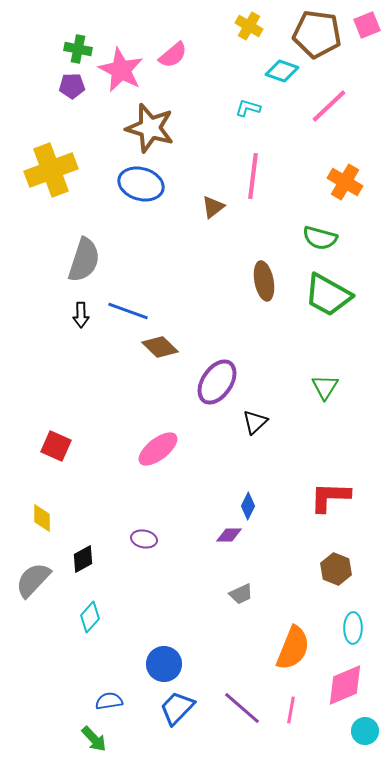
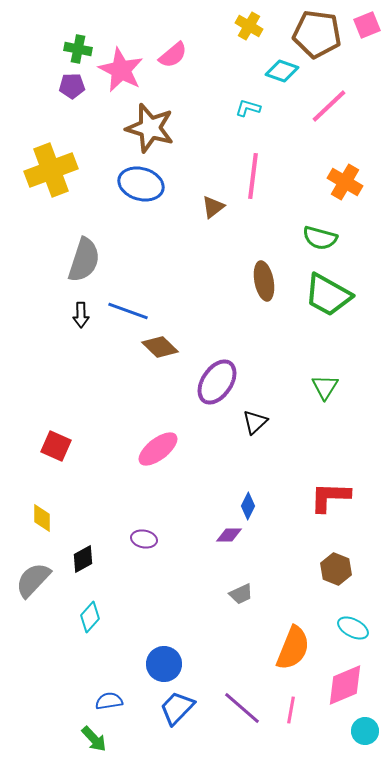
cyan ellipse at (353, 628): rotated 64 degrees counterclockwise
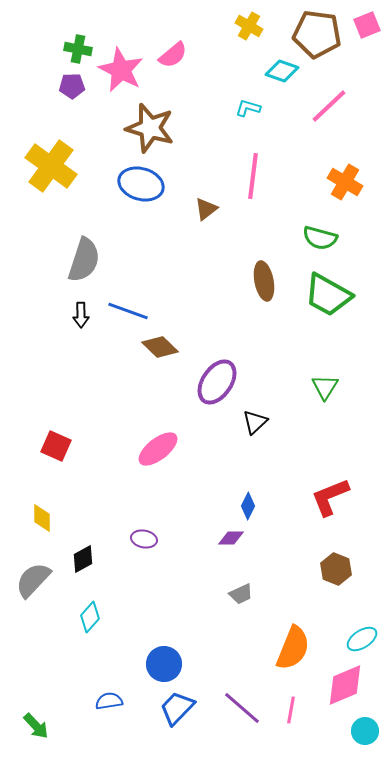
yellow cross at (51, 170): moved 4 px up; rotated 33 degrees counterclockwise
brown triangle at (213, 207): moved 7 px left, 2 px down
red L-shape at (330, 497): rotated 24 degrees counterclockwise
purple diamond at (229, 535): moved 2 px right, 3 px down
cyan ellipse at (353, 628): moved 9 px right, 11 px down; rotated 60 degrees counterclockwise
green arrow at (94, 739): moved 58 px left, 13 px up
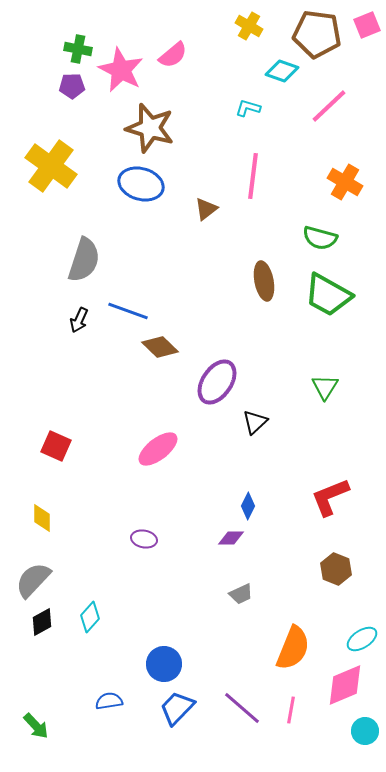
black arrow at (81, 315): moved 2 px left, 5 px down; rotated 25 degrees clockwise
black diamond at (83, 559): moved 41 px left, 63 px down
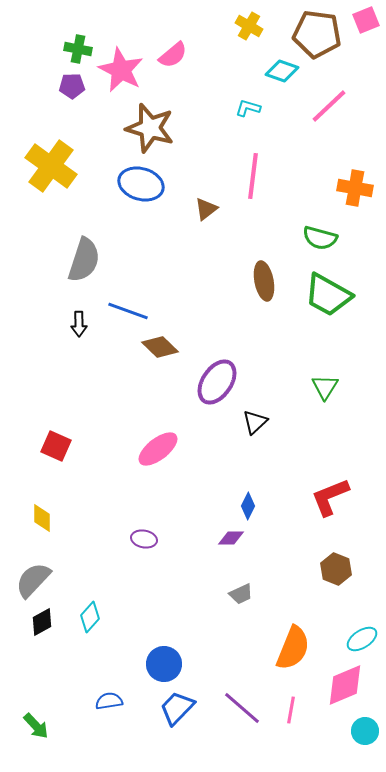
pink square at (367, 25): moved 1 px left, 5 px up
orange cross at (345, 182): moved 10 px right, 6 px down; rotated 20 degrees counterclockwise
black arrow at (79, 320): moved 4 px down; rotated 25 degrees counterclockwise
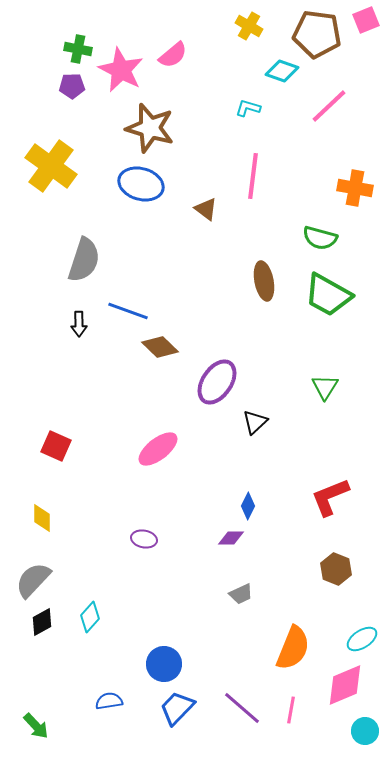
brown triangle at (206, 209): rotated 45 degrees counterclockwise
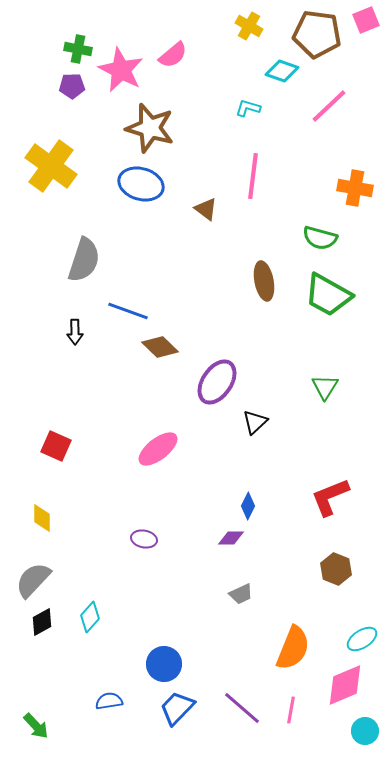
black arrow at (79, 324): moved 4 px left, 8 px down
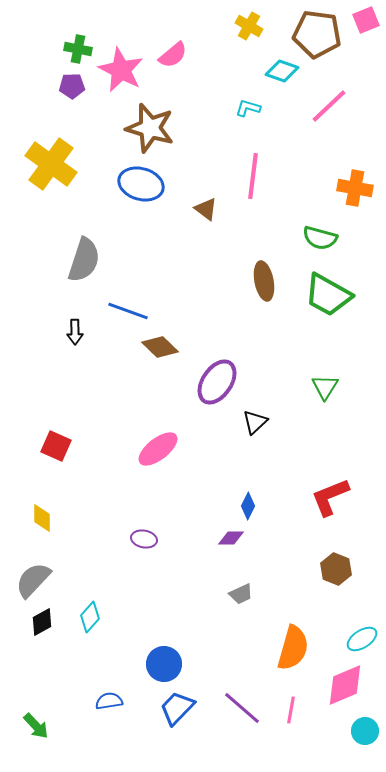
yellow cross at (51, 166): moved 2 px up
orange semicircle at (293, 648): rotated 6 degrees counterclockwise
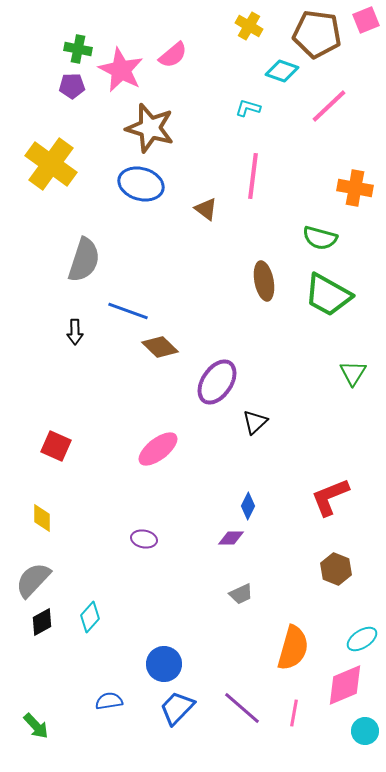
green triangle at (325, 387): moved 28 px right, 14 px up
pink line at (291, 710): moved 3 px right, 3 px down
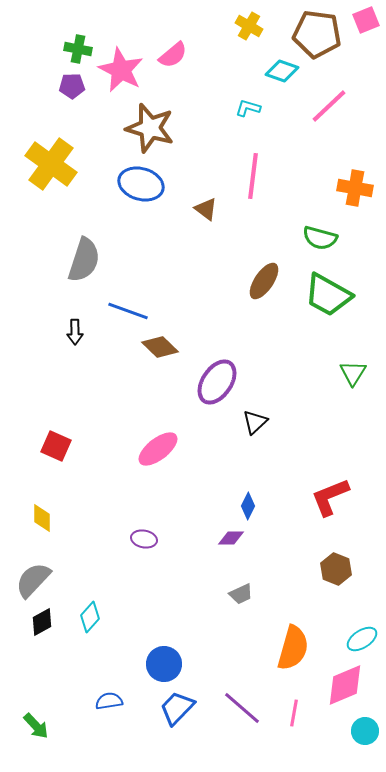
brown ellipse at (264, 281): rotated 45 degrees clockwise
